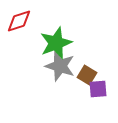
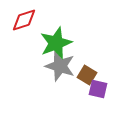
red diamond: moved 5 px right, 1 px up
purple square: rotated 18 degrees clockwise
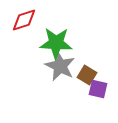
green star: rotated 24 degrees clockwise
gray star: rotated 8 degrees clockwise
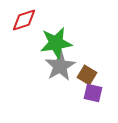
green star: rotated 12 degrees counterclockwise
gray star: rotated 16 degrees clockwise
purple square: moved 5 px left, 4 px down
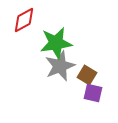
red diamond: rotated 12 degrees counterclockwise
gray star: rotated 8 degrees clockwise
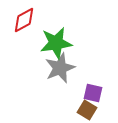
gray star: moved 2 px down
brown square: moved 35 px down
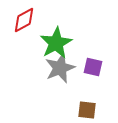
green star: rotated 20 degrees counterclockwise
purple square: moved 26 px up
brown square: rotated 24 degrees counterclockwise
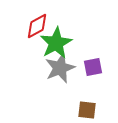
red diamond: moved 13 px right, 6 px down
purple square: rotated 24 degrees counterclockwise
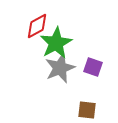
purple square: rotated 30 degrees clockwise
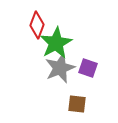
red diamond: moved 1 px up; rotated 40 degrees counterclockwise
purple square: moved 5 px left, 1 px down
brown square: moved 10 px left, 6 px up
